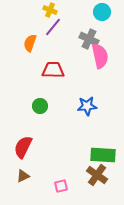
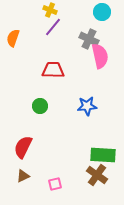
orange semicircle: moved 17 px left, 5 px up
pink square: moved 6 px left, 2 px up
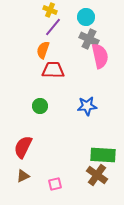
cyan circle: moved 16 px left, 5 px down
orange semicircle: moved 30 px right, 12 px down
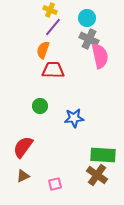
cyan circle: moved 1 px right, 1 px down
blue star: moved 13 px left, 12 px down
red semicircle: rotated 10 degrees clockwise
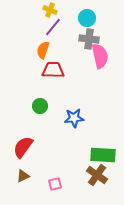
gray cross: rotated 18 degrees counterclockwise
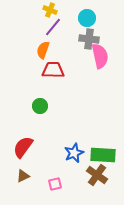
blue star: moved 35 px down; rotated 18 degrees counterclockwise
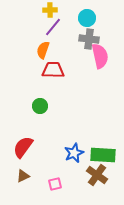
yellow cross: rotated 24 degrees counterclockwise
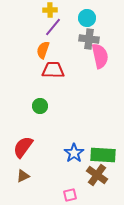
blue star: rotated 12 degrees counterclockwise
pink square: moved 15 px right, 11 px down
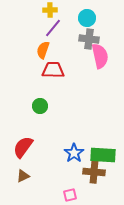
purple line: moved 1 px down
brown cross: moved 3 px left, 3 px up; rotated 30 degrees counterclockwise
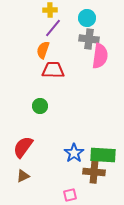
pink semicircle: rotated 20 degrees clockwise
